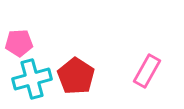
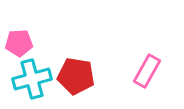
red pentagon: rotated 24 degrees counterclockwise
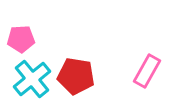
pink pentagon: moved 2 px right, 4 px up
cyan cross: rotated 24 degrees counterclockwise
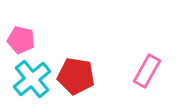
pink pentagon: moved 1 px down; rotated 16 degrees clockwise
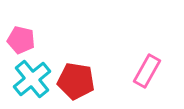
red pentagon: moved 5 px down
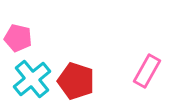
pink pentagon: moved 3 px left, 2 px up
red pentagon: rotated 9 degrees clockwise
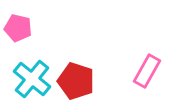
pink pentagon: moved 10 px up
cyan cross: rotated 12 degrees counterclockwise
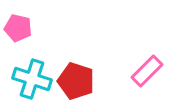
pink rectangle: rotated 16 degrees clockwise
cyan cross: rotated 21 degrees counterclockwise
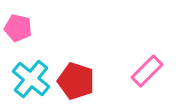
cyan cross: moved 1 px left; rotated 21 degrees clockwise
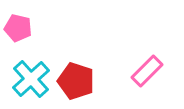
cyan cross: rotated 9 degrees clockwise
